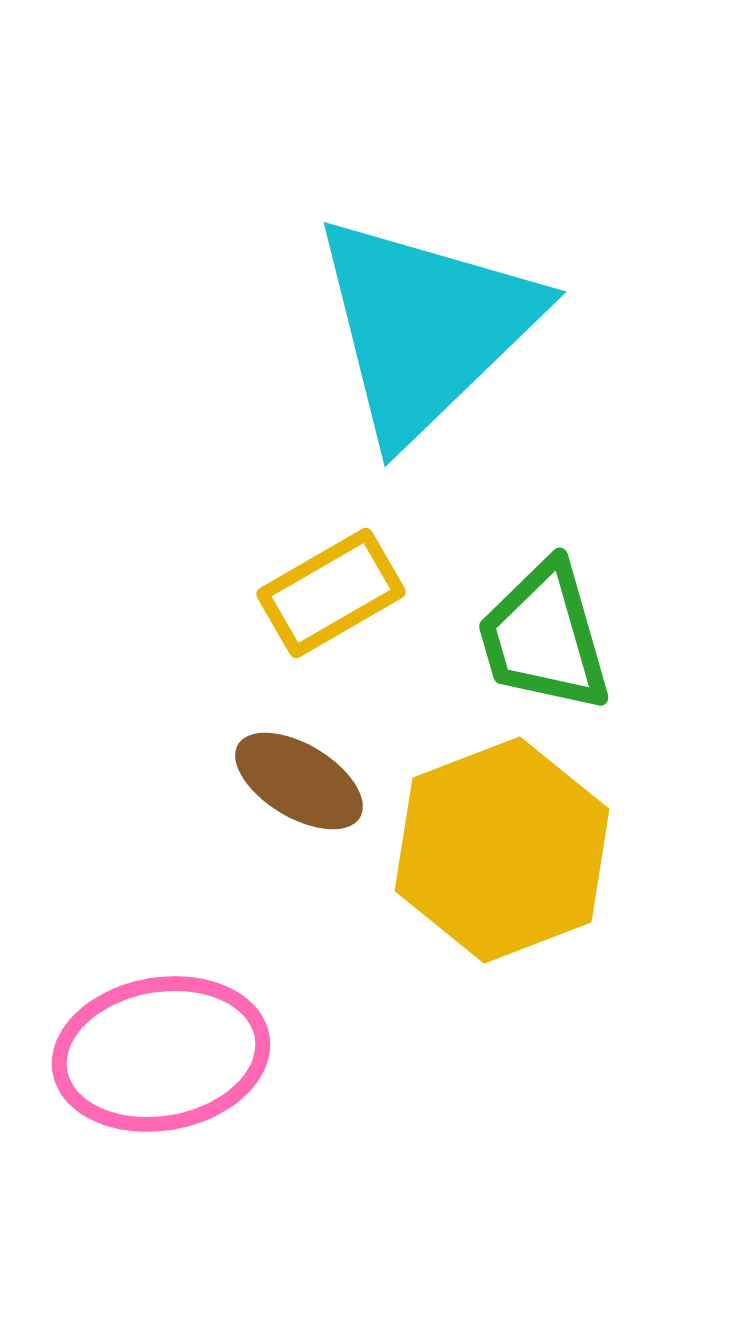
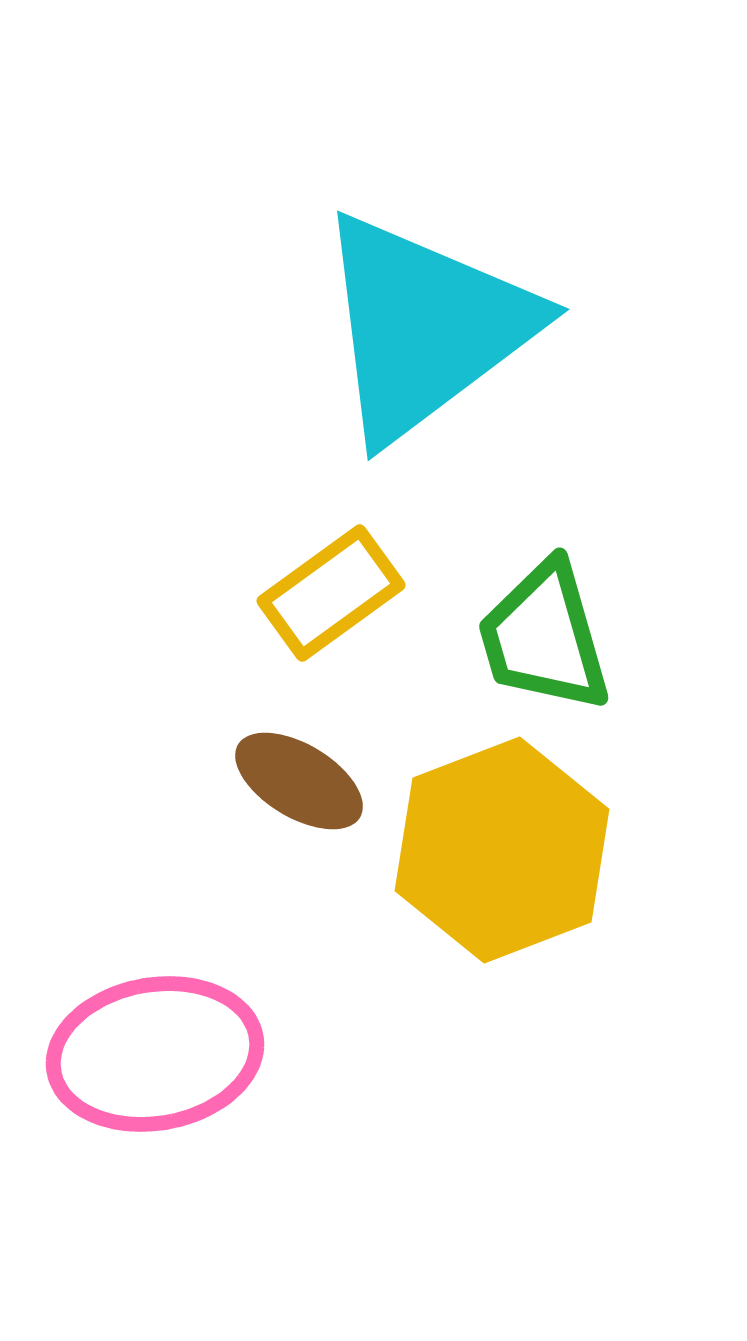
cyan triangle: rotated 7 degrees clockwise
yellow rectangle: rotated 6 degrees counterclockwise
pink ellipse: moved 6 px left
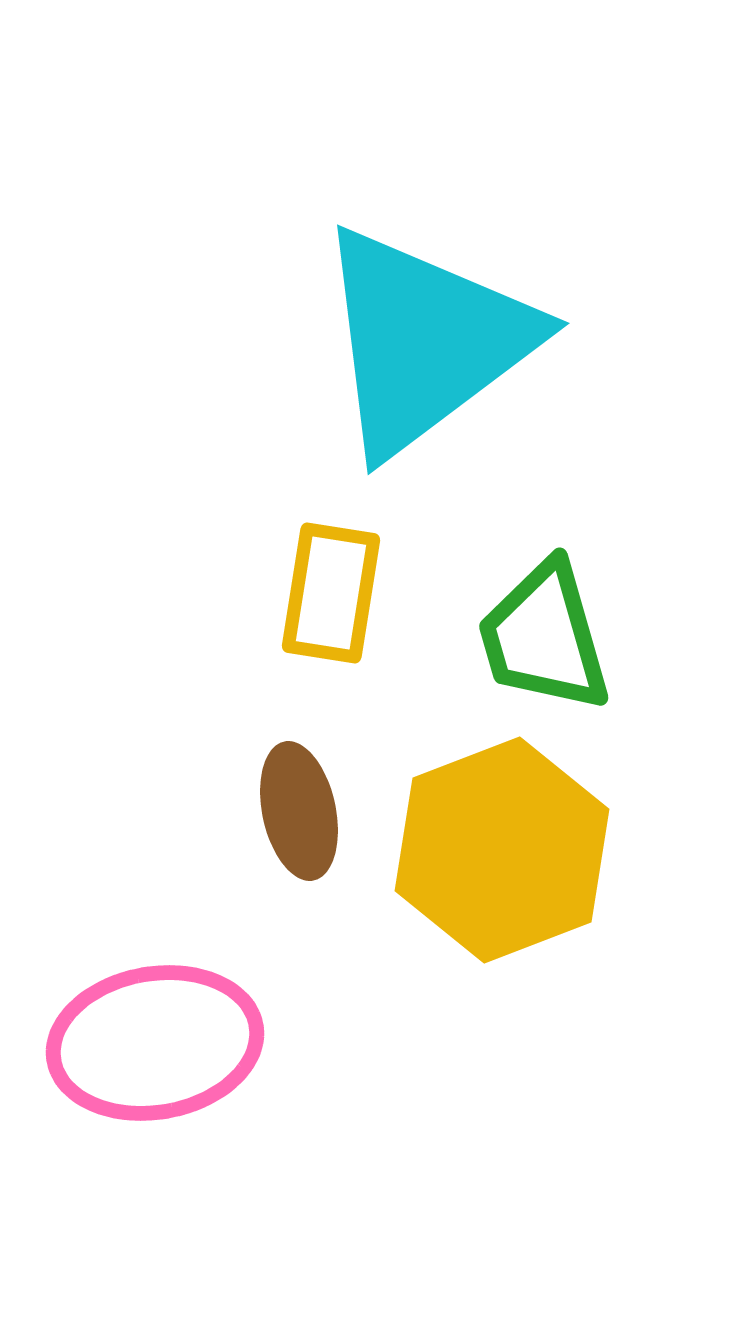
cyan triangle: moved 14 px down
yellow rectangle: rotated 45 degrees counterclockwise
brown ellipse: moved 30 px down; rotated 47 degrees clockwise
pink ellipse: moved 11 px up
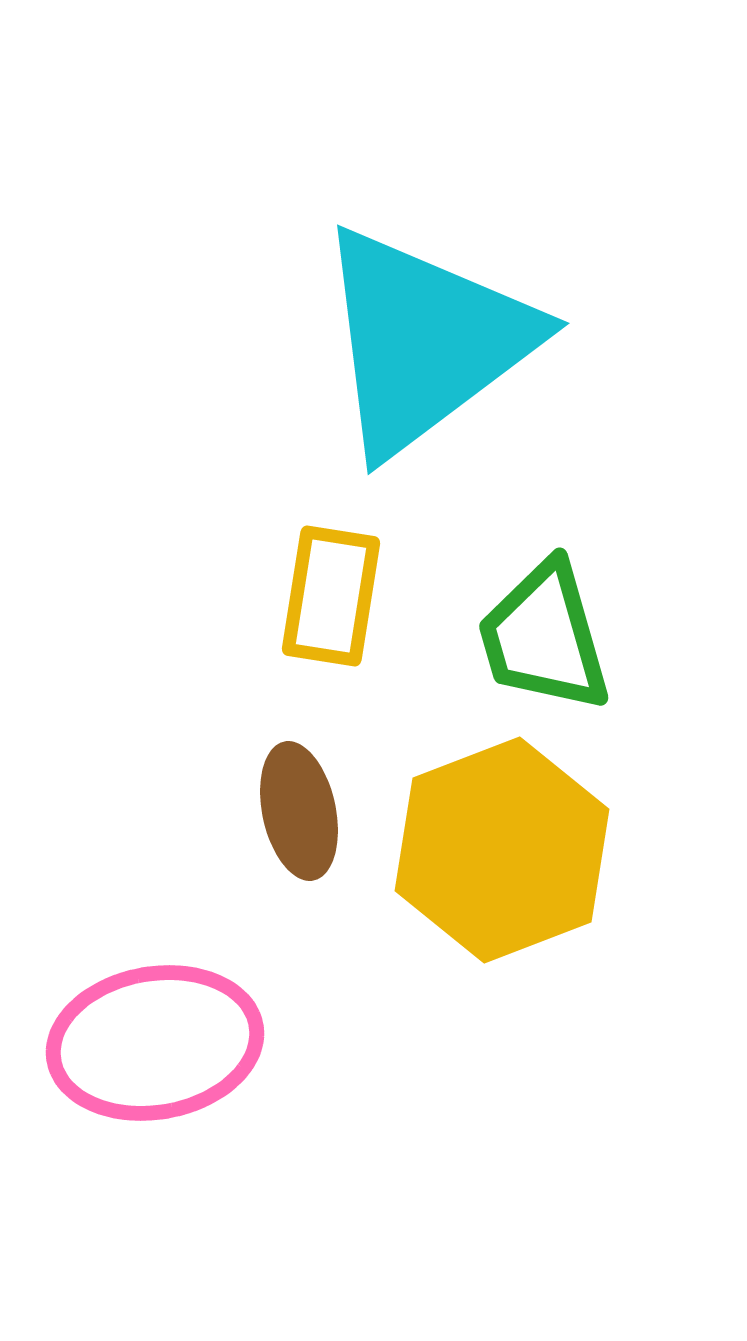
yellow rectangle: moved 3 px down
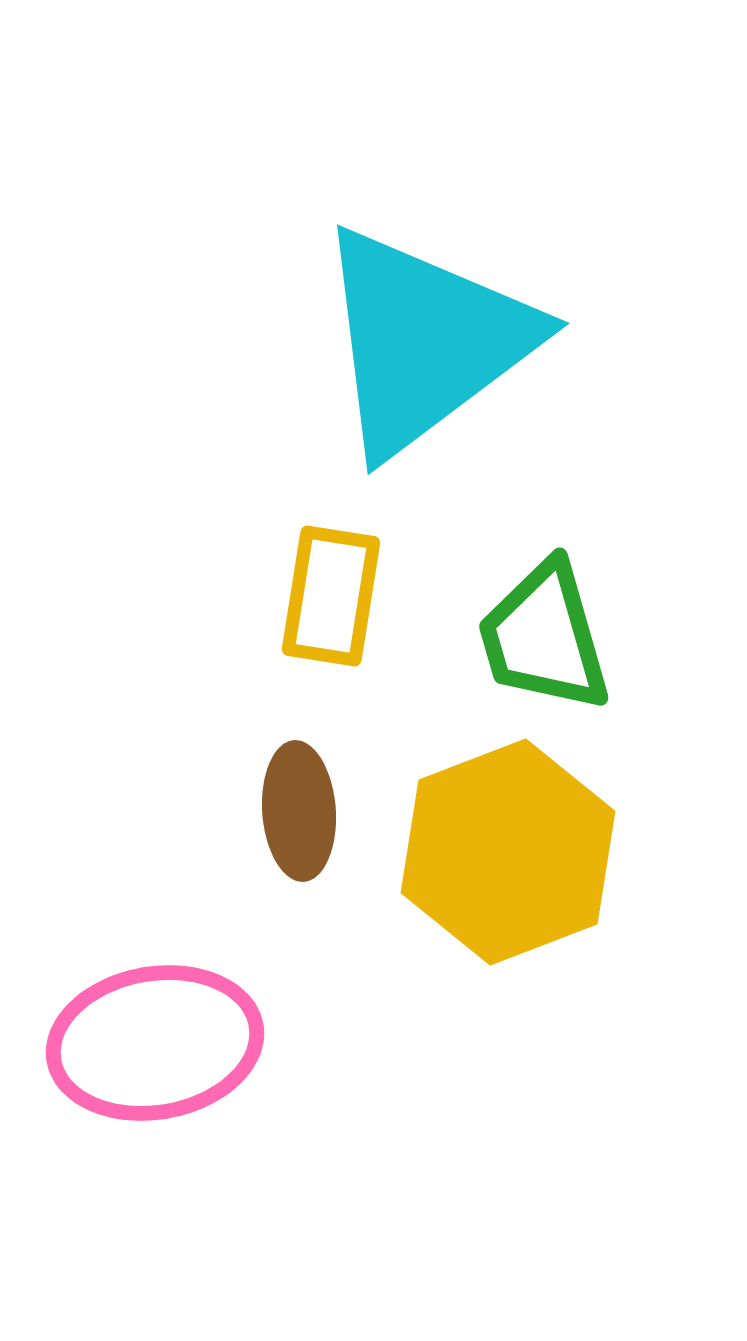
brown ellipse: rotated 8 degrees clockwise
yellow hexagon: moved 6 px right, 2 px down
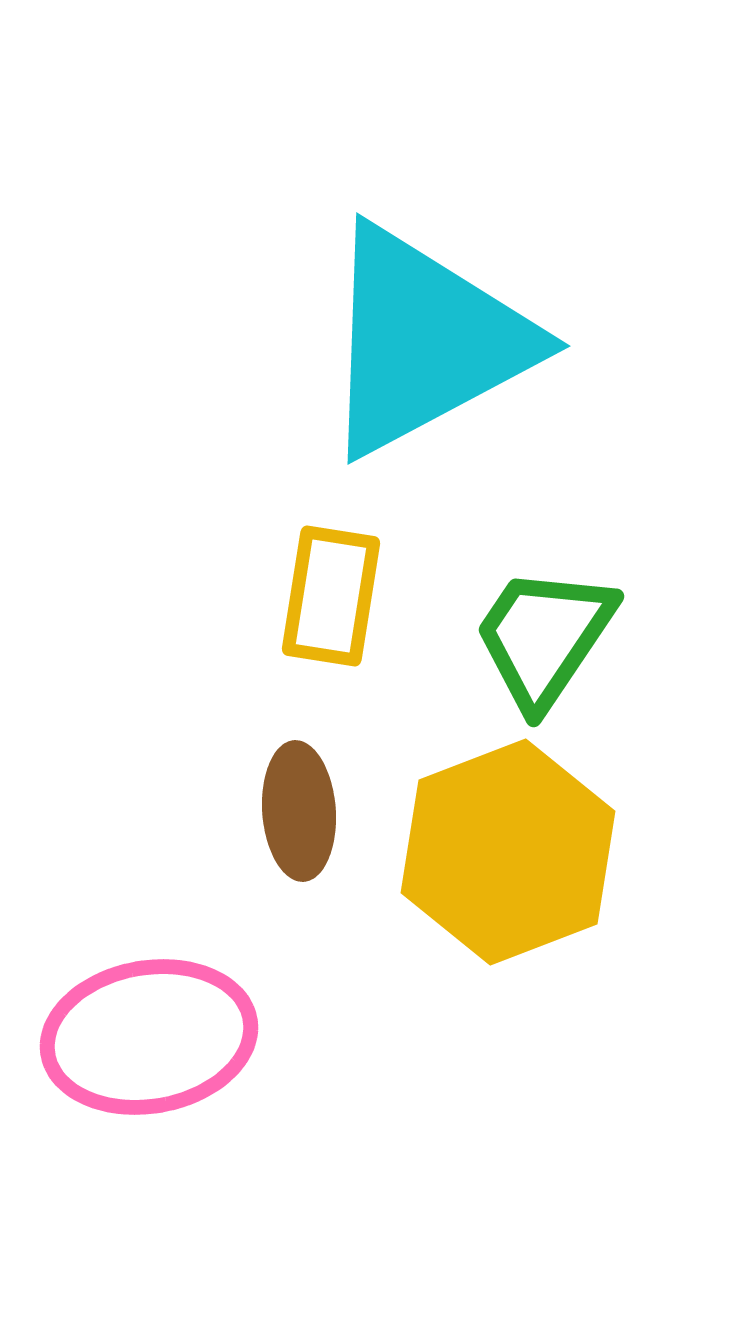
cyan triangle: rotated 9 degrees clockwise
green trapezoid: rotated 50 degrees clockwise
pink ellipse: moved 6 px left, 6 px up
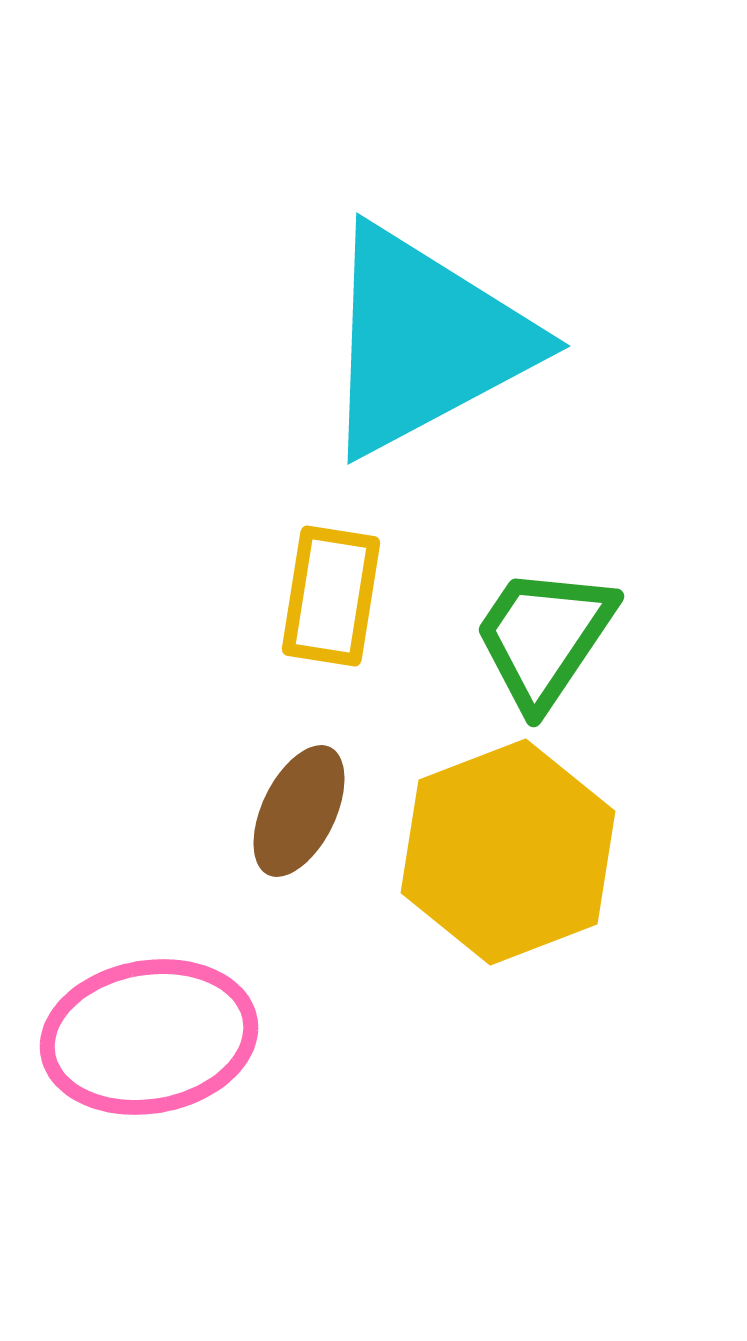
brown ellipse: rotated 30 degrees clockwise
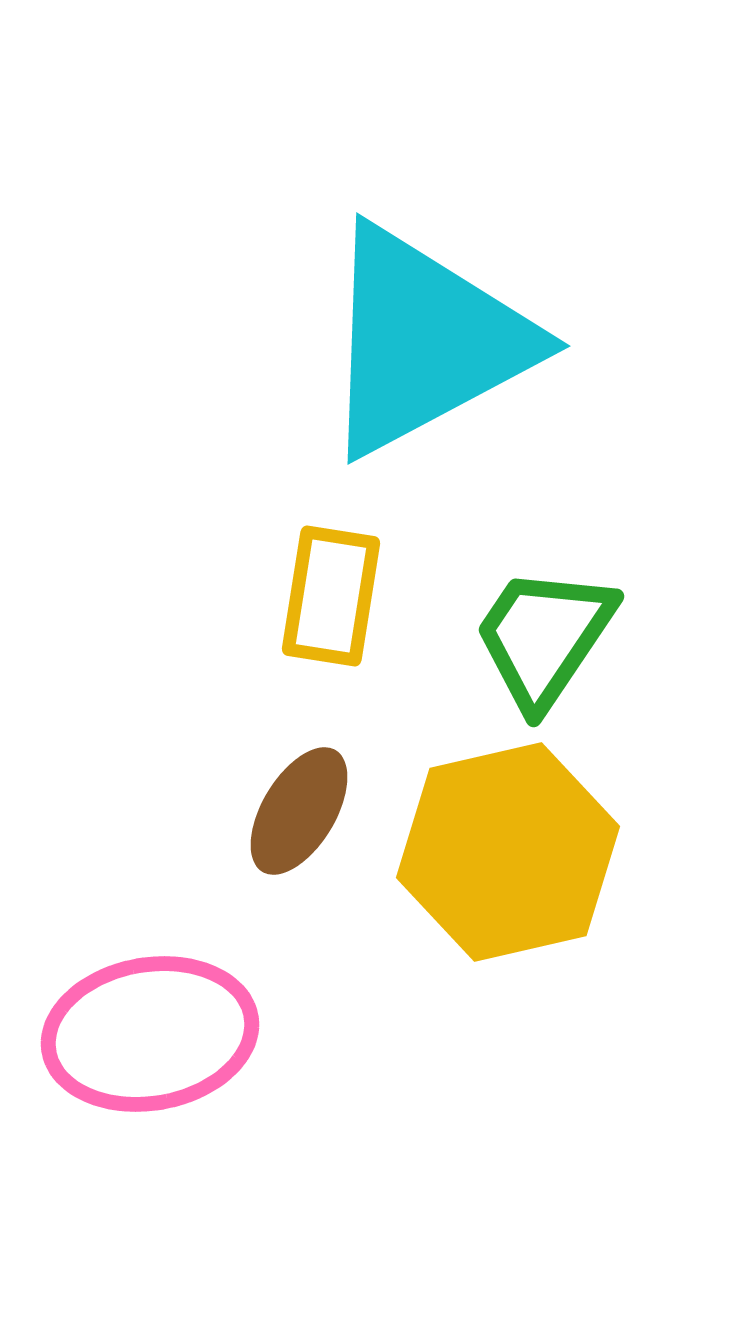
brown ellipse: rotated 5 degrees clockwise
yellow hexagon: rotated 8 degrees clockwise
pink ellipse: moved 1 px right, 3 px up
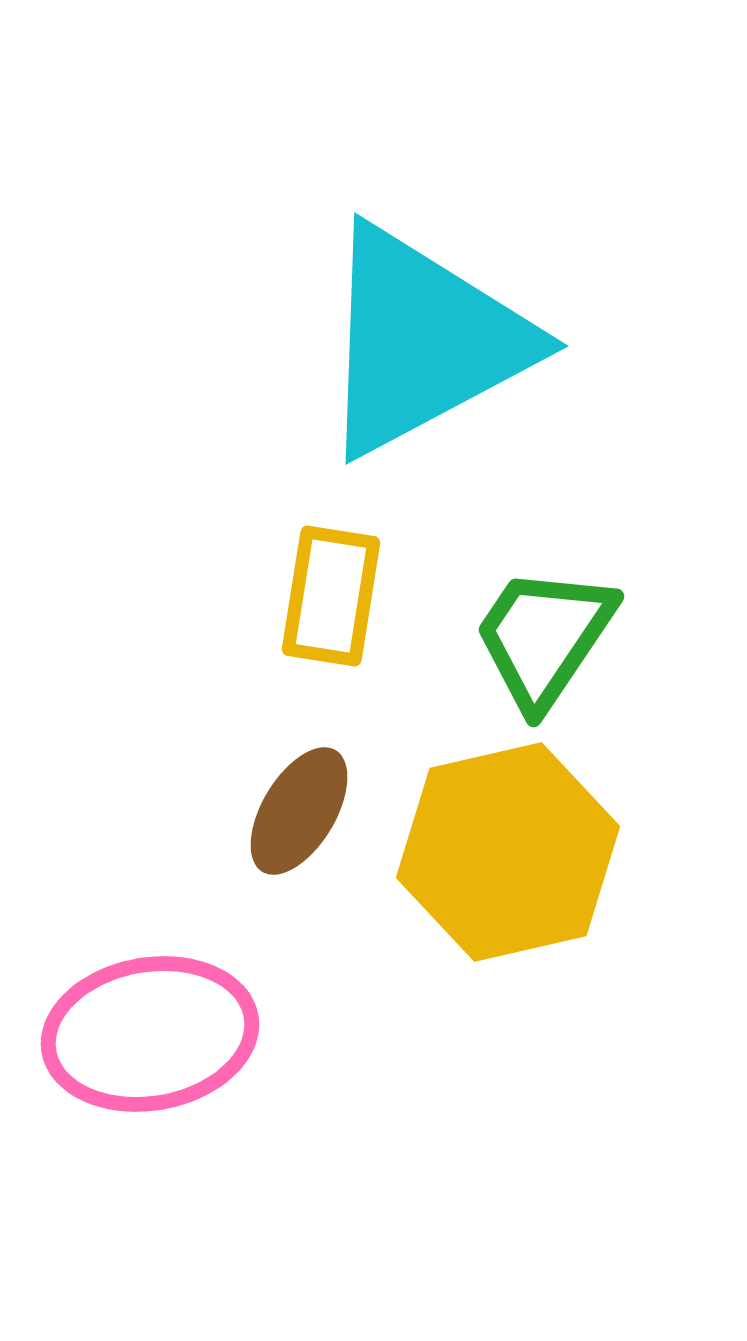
cyan triangle: moved 2 px left
